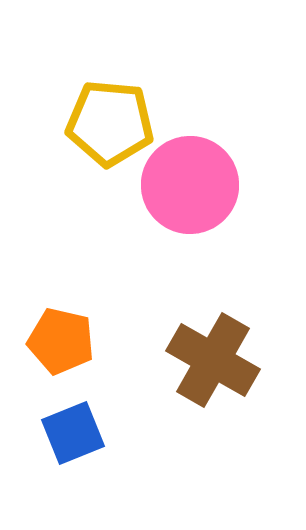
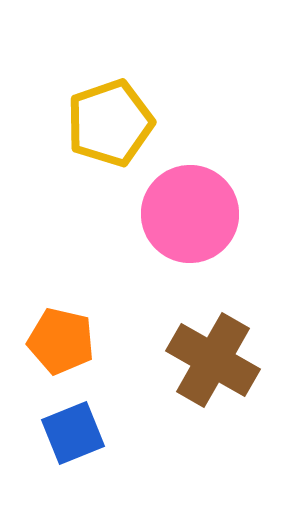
yellow pentagon: rotated 24 degrees counterclockwise
pink circle: moved 29 px down
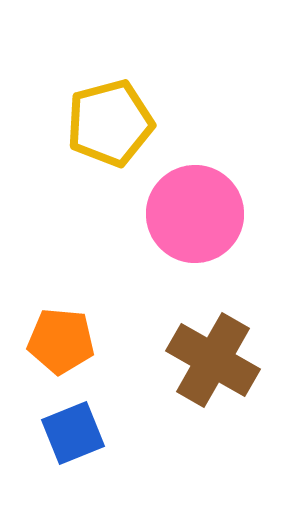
yellow pentagon: rotated 4 degrees clockwise
pink circle: moved 5 px right
orange pentagon: rotated 8 degrees counterclockwise
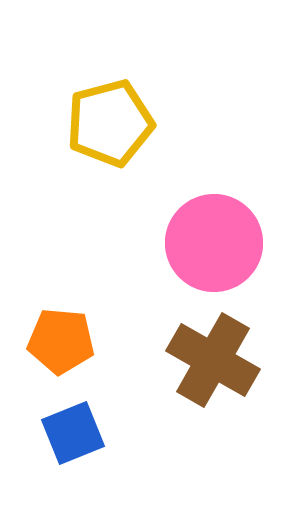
pink circle: moved 19 px right, 29 px down
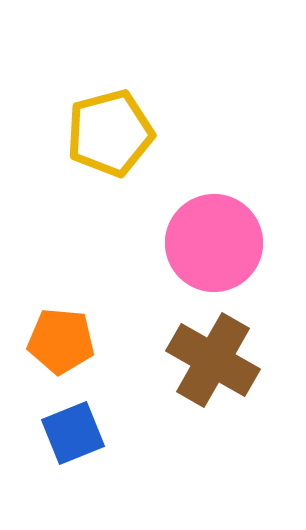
yellow pentagon: moved 10 px down
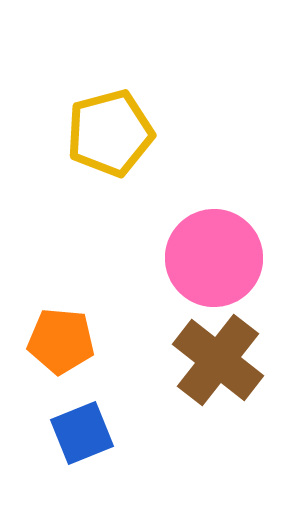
pink circle: moved 15 px down
brown cross: moved 5 px right; rotated 8 degrees clockwise
blue square: moved 9 px right
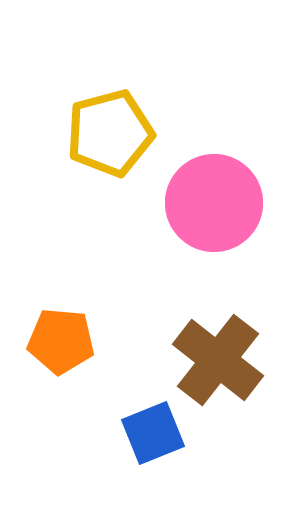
pink circle: moved 55 px up
blue square: moved 71 px right
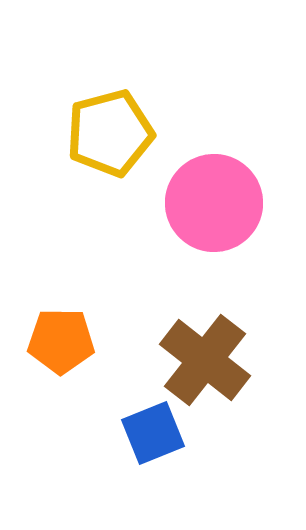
orange pentagon: rotated 4 degrees counterclockwise
brown cross: moved 13 px left
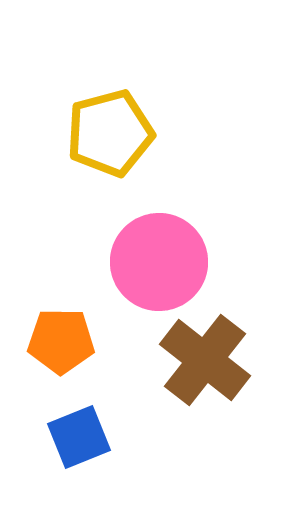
pink circle: moved 55 px left, 59 px down
blue square: moved 74 px left, 4 px down
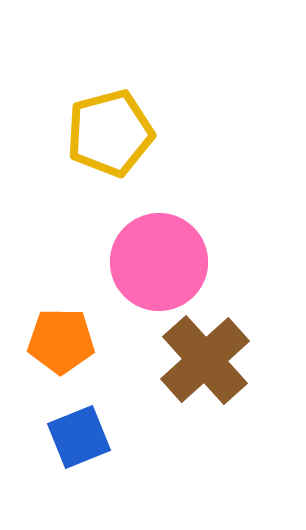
brown cross: rotated 10 degrees clockwise
